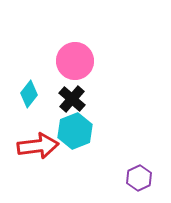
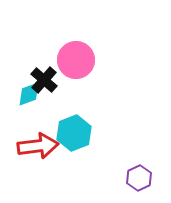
pink circle: moved 1 px right, 1 px up
cyan diamond: rotated 32 degrees clockwise
black cross: moved 28 px left, 19 px up
cyan hexagon: moved 1 px left, 2 px down
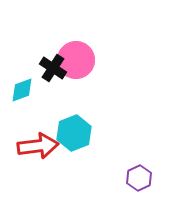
black cross: moved 9 px right, 12 px up; rotated 8 degrees counterclockwise
cyan diamond: moved 7 px left, 4 px up
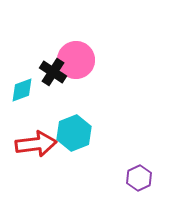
black cross: moved 4 px down
red arrow: moved 2 px left, 2 px up
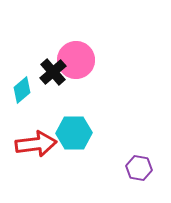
black cross: rotated 16 degrees clockwise
cyan diamond: rotated 20 degrees counterclockwise
cyan hexagon: rotated 20 degrees clockwise
purple hexagon: moved 10 px up; rotated 25 degrees counterclockwise
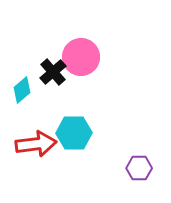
pink circle: moved 5 px right, 3 px up
purple hexagon: rotated 10 degrees counterclockwise
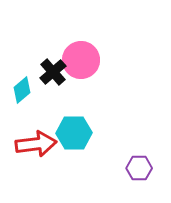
pink circle: moved 3 px down
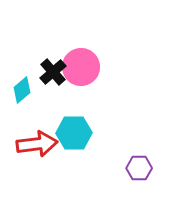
pink circle: moved 7 px down
red arrow: moved 1 px right
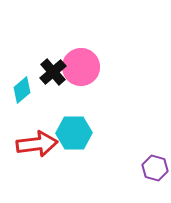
purple hexagon: moved 16 px right; rotated 15 degrees clockwise
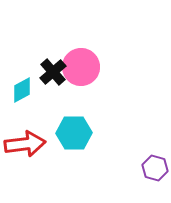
cyan diamond: rotated 12 degrees clockwise
red arrow: moved 12 px left
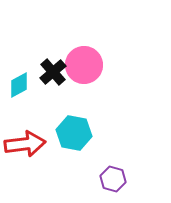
pink circle: moved 3 px right, 2 px up
cyan diamond: moved 3 px left, 5 px up
cyan hexagon: rotated 12 degrees clockwise
purple hexagon: moved 42 px left, 11 px down
